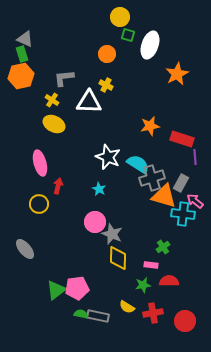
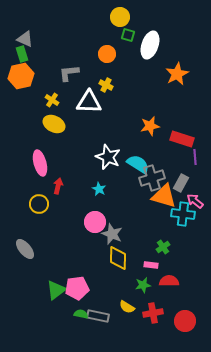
gray L-shape at (64, 78): moved 5 px right, 5 px up
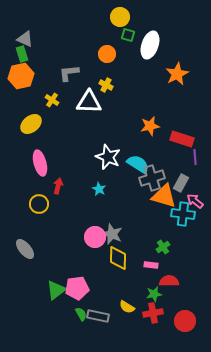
yellow ellipse at (54, 124): moved 23 px left; rotated 65 degrees counterclockwise
pink circle at (95, 222): moved 15 px down
green star at (143, 285): moved 11 px right, 9 px down
green semicircle at (81, 314): rotated 48 degrees clockwise
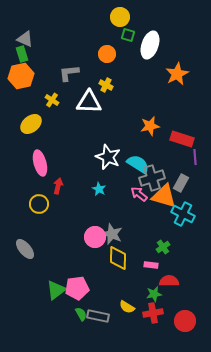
pink arrow at (195, 201): moved 56 px left, 7 px up
cyan cross at (183, 214): rotated 20 degrees clockwise
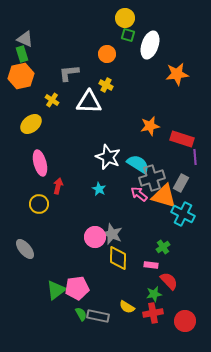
yellow circle at (120, 17): moved 5 px right, 1 px down
orange star at (177, 74): rotated 20 degrees clockwise
red semicircle at (169, 281): rotated 48 degrees clockwise
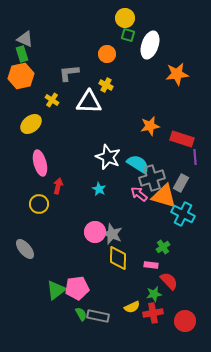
pink circle at (95, 237): moved 5 px up
yellow semicircle at (127, 307): moved 5 px right; rotated 56 degrees counterclockwise
